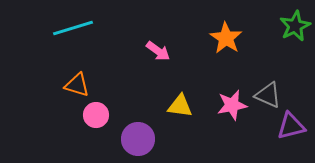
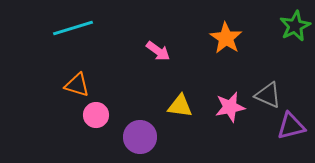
pink star: moved 2 px left, 2 px down
purple circle: moved 2 px right, 2 px up
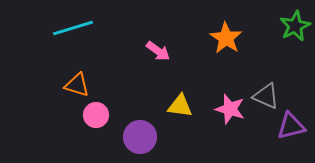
gray triangle: moved 2 px left, 1 px down
pink star: moved 2 px down; rotated 28 degrees clockwise
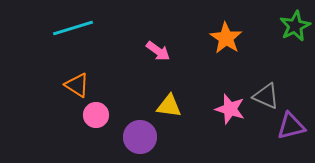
orange triangle: rotated 16 degrees clockwise
yellow triangle: moved 11 px left
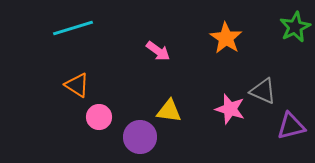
green star: moved 1 px down
gray triangle: moved 3 px left, 5 px up
yellow triangle: moved 5 px down
pink circle: moved 3 px right, 2 px down
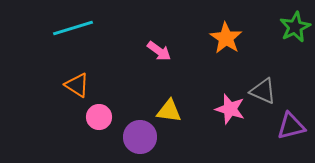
pink arrow: moved 1 px right
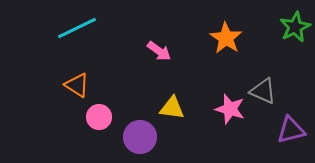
cyan line: moved 4 px right; rotated 9 degrees counterclockwise
yellow triangle: moved 3 px right, 3 px up
purple triangle: moved 4 px down
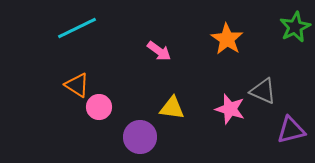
orange star: moved 1 px right, 1 px down
pink circle: moved 10 px up
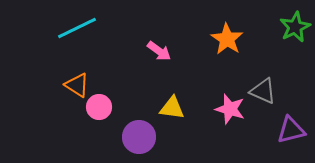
purple circle: moved 1 px left
